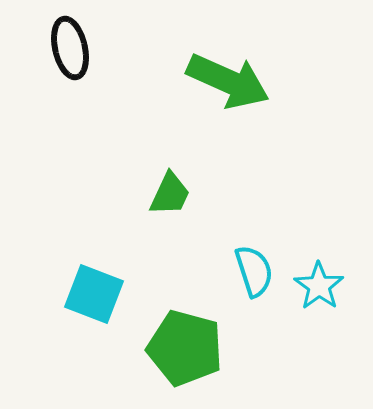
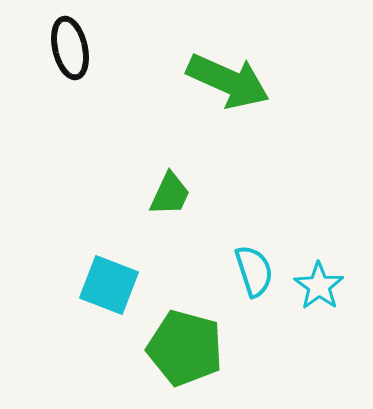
cyan square: moved 15 px right, 9 px up
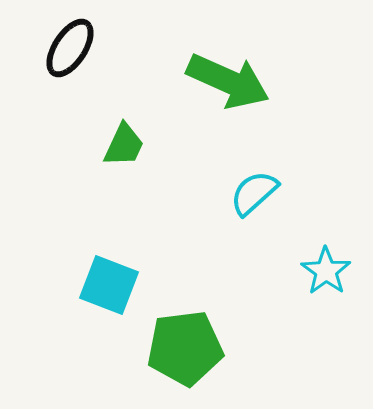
black ellipse: rotated 46 degrees clockwise
green trapezoid: moved 46 px left, 49 px up
cyan semicircle: moved 78 px up; rotated 114 degrees counterclockwise
cyan star: moved 7 px right, 15 px up
green pentagon: rotated 22 degrees counterclockwise
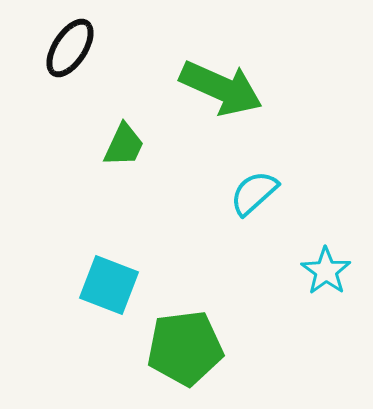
green arrow: moved 7 px left, 7 px down
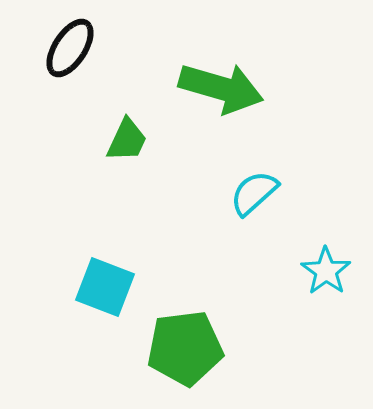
green arrow: rotated 8 degrees counterclockwise
green trapezoid: moved 3 px right, 5 px up
cyan square: moved 4 px left, 2 px down
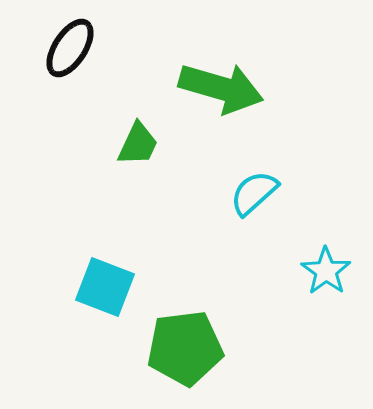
green trapezoid: moved 11 px right, 4 px down
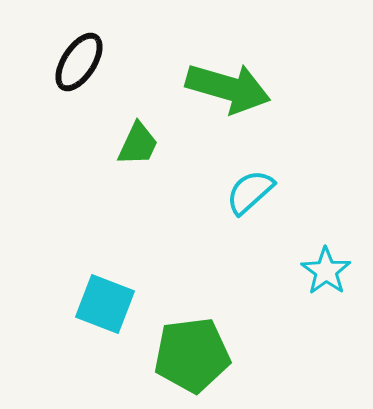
black ellipse: moved 9 px right, 14 px down
green arrow: moved 7 px right
cyan semicircle: moved 4 px left, 1 px up
cyan square: moved 17 px down
green pentagon: moved 7 px right, 7 px down
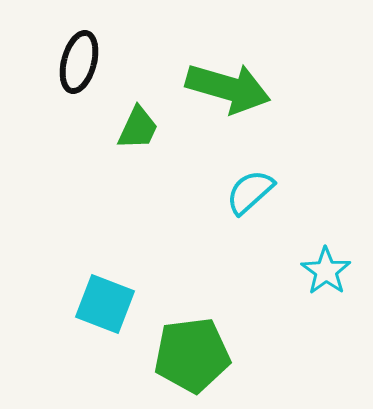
black ellipse: rotated 18 degrees counterclockwise
green trapezoid: moved 16 px up
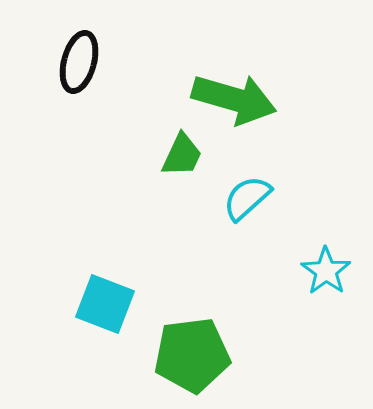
green arrow: moved 6 px right, 11 px down
green trapezoid: moved 44 px right, 27 px down
cyan semicircle: moved 3 px left, 6 px down
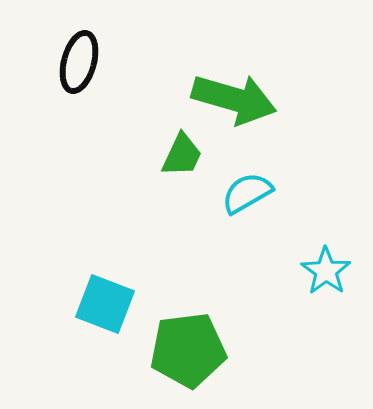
cyan semicircle: moved 5 px up; rotated 12 degrees clockwise
green pentagon: moved 4 px left, 5 px up
